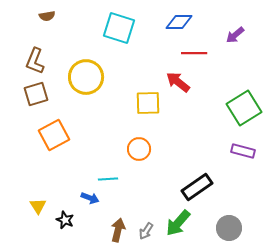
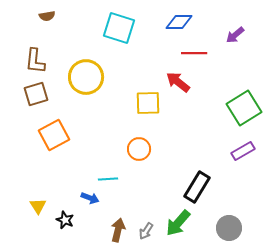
brown L-shape: rotated 16 degrees counterclockwise
purple rectangle: rotated 45 degrees counterclockwise
black rectangle: rotated 24 degrees counterclockwise
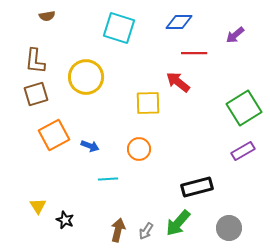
black rectangle: rotated 44 degrees clockwise
blue arrow: moved 52 px up
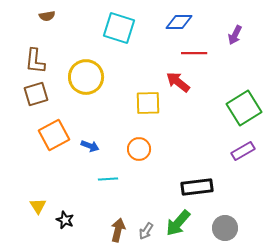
purple arrow: rotated 24 degrees counterclockwise
black rectangle: rotated 8 degrees clockwise
gray circle: moved 4 px left
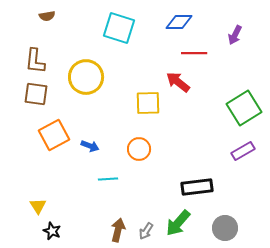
brown square: rotated 25 degrees clockwise
black star: moved 13 px left, 11 px down
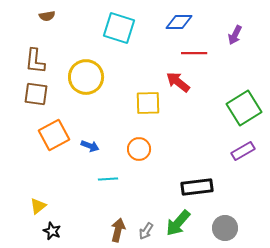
yellow triangle: rotated 24 degrees clockwise
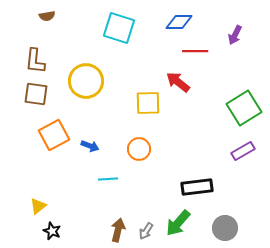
red line: moved 1 px right, 2 px up
yellow circle: moved 4 px down
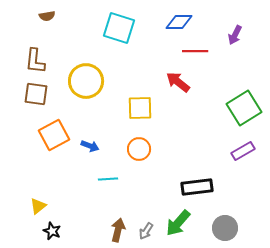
yellow square: moved 8 px left, 5 px down
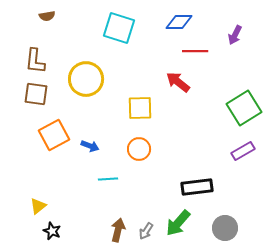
yellow circle: moved 2 px up
